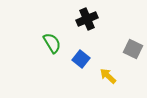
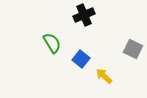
black cross: moved 3 px left, 4 px up
yellow arrow: moved 4 px left
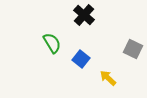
black cross: rotated 25 degrees counterclockwise
yellow arrow: moved 4 px right, 2 px down
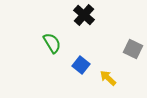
blue square: moved 6 px down
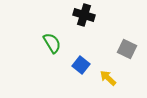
black cross: rotated 25 degrees counterclockwise
gray square: moved 6 px left
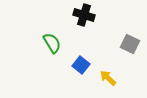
gray square: moved 3 px right, 5 px up
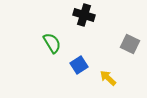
blue square: moved 2 px left; rotated 18 degrees clockwise
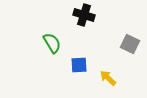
blue square: rotated 30 degrees clockwise
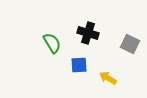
black cross: moved 4 px right, 18 px down
yellow arrow: rotated 12 degrees counterclockwise
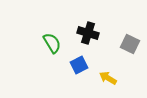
blue square: rotated 24 degrees counterclockwise
